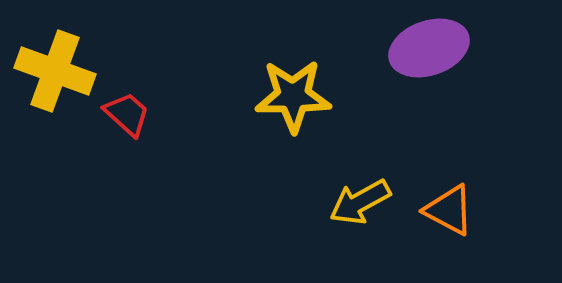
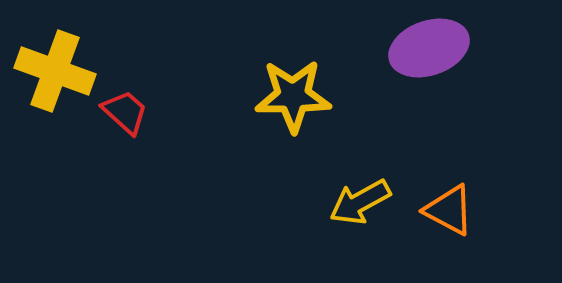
red trapezoid: moved 2 px left, 2 px up
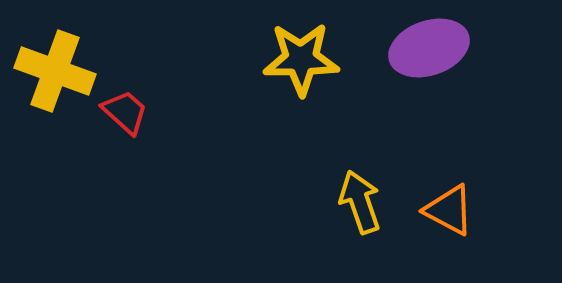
yellow star: moved 8 px right, 37 px up
yellow arrow: rotated 100 degrees clockwise
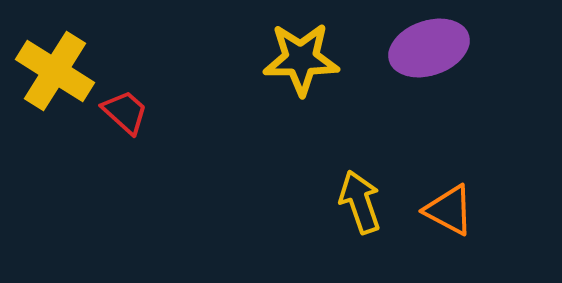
yellow cross: rotated 12 degrees clockwise
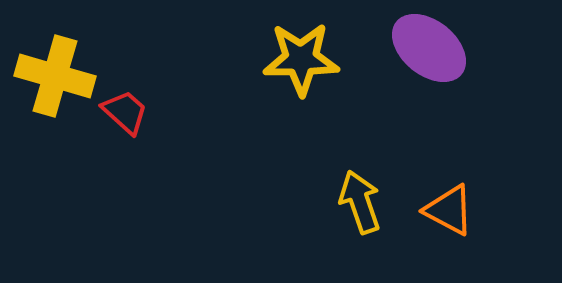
purple ellipse: rotated 58 degrees clockwise
yellow cross: moved 5 px down; rotated 16 degrees counterclockwise
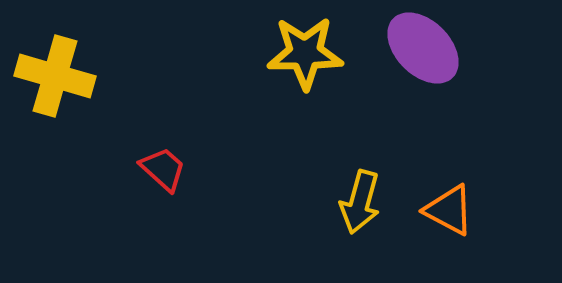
purple ellipse: moved 6 px left; rotated 6 degrees clockwise
yellow star: moved 4 px right, 6 px up
red trapezoid: moved 38 px right, 57 px down
yellow arrow: rotated 146 degrees counterclockwise
